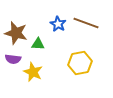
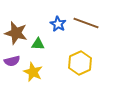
purple semicircle: moved 1 px left, 2 px down; rotated 21 degrees counterclockwise
yellow hexagon: rotated 15 degrees counterclockwise
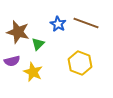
brown star: moved 2 px right, 1 px up
green triangle: rotated 48 degrees counterclockwise
yellow hexagon: rotated 15 degrees counterclockwise
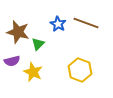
yellow hexagon: moved 7 px down
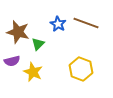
yellow hexagon: moved 1 px right, 1 px up
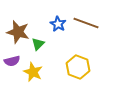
yellow hexagon: moved 3 px left, 2 px up
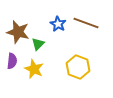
purple semicircle: rotated 70 degrees counterclockwise
yellow star: moved 1 px right, 3 px up
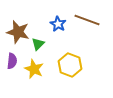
brown line: moved 1 px right, 3 px up
yellow hexagon: moved 8 px left, 2 px up
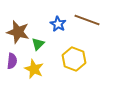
yellow hexagon: moved 4 px right, 6 px up
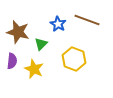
green triangle: moved 3 px right
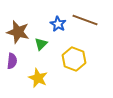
brown line: moved 2 px left
yellow star: moved 4 px right, 9 px down
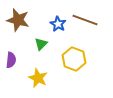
brown star: moved 12 px up
purple semicircle: moved 1 px left, 1 px up
